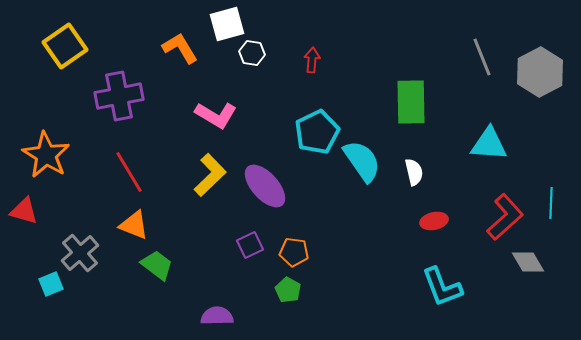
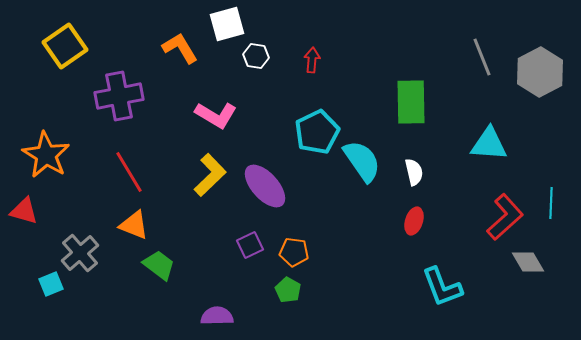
white hexagon: moved 4 px right, 3 px down
red ellipse: moved 20 px left; rotated 60 degrees counterclockwise
green trapezoid: moved 2 px right
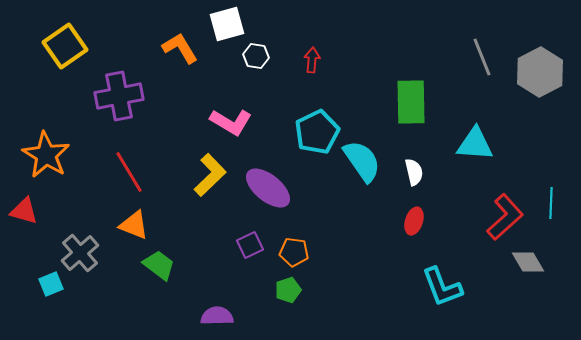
pink L-shape: moved 15 px right, 7 px down
cyan triangle: moved 14 px left
purple ellipse: moved 3 px right, 2 px down; rotated 9 degrees counterclockwise
green pentagon: rotated 25 degrees clockwise
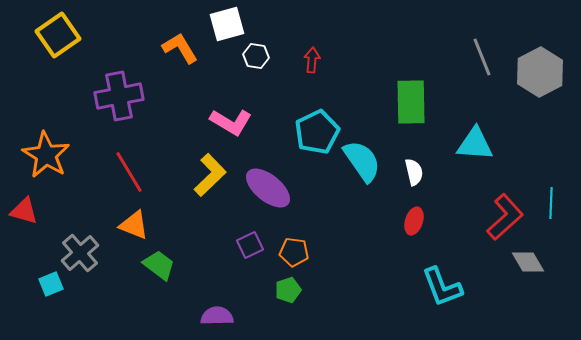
yellow square: moved 7 px left, 11 px up
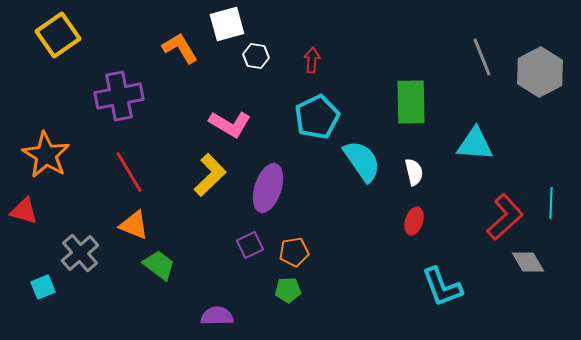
pink L-shape: moved 1 px left, 2 px down
cyan pentagon: moved 15 px up
purple ellipse: rotated 69 degrees clockwise
orange pentagon: rotated 16 degrees counterclockwise
cyan square: moved 8 px left, 3 px down
green pentagon: rotated 15 degrees clockwise
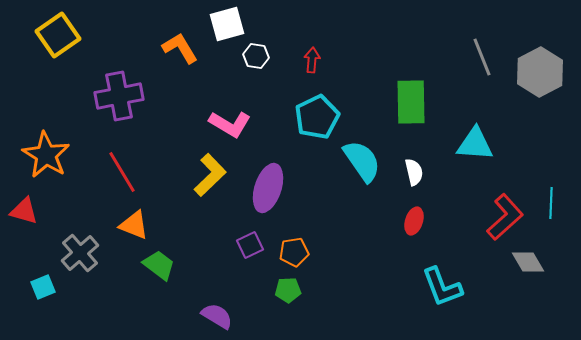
red line: moved 7 px left
purple semicircle: rotated 32 degrees clockwise
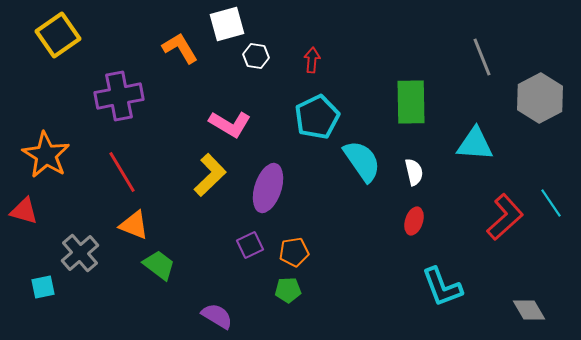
gray hexagon: moved 26 px down
cyan line: rotated 36 degrees counterclockwise
gray diamond: moved 1 px right, 48 px down
cyan square: rotated 10 degrees clockwise
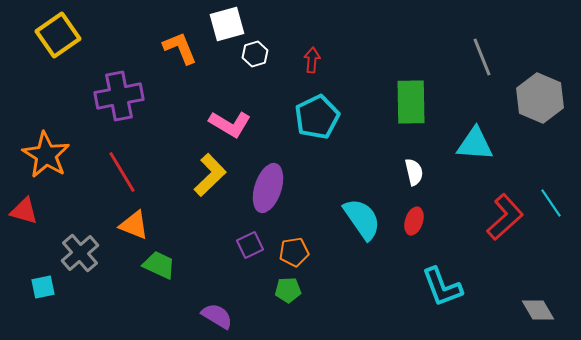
orange L-shape: rotated 9 degrees clockwise
white hexagon: moved 1 px left, 2 px up; rotated 25 degrees counterclockwise
gray hexagon: rotated 9 degrees counterclockwise
cyan semicircle: moved 58 px down
green trapezoid: rotated 12 degrees counterclockwise
gray diamond: moved 9 px right
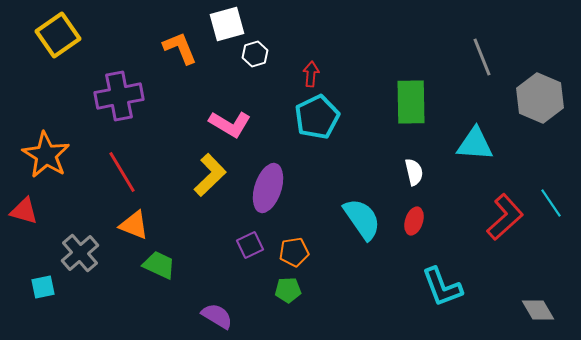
red arrow: moved 1 px left, 14 px down
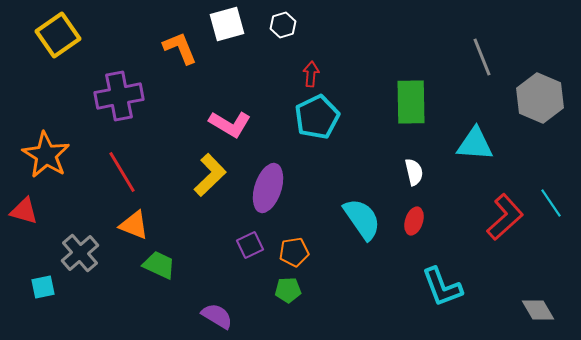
white hexagon: moved 28 px right, 29 px up
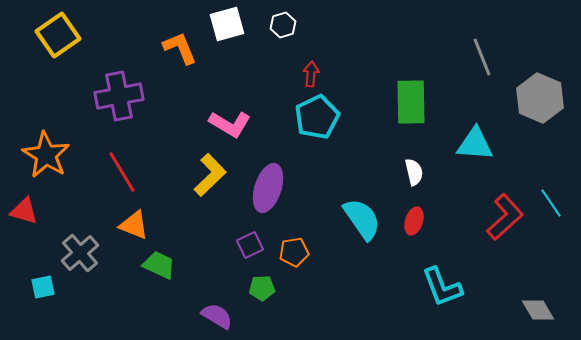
green pentagon: moved 26 px left, 2 px up
